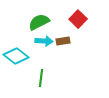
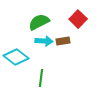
cyan diamond: moved 1 px down
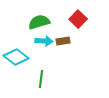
green semicircle: rotated 10 degrees clockwise
green line: moved 1 px down
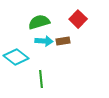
green line: rotated 12 degrees counterclockwise
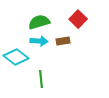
cyan arrow: moved 5 px left
